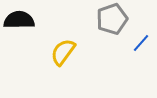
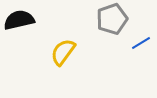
black semicircle: rotated 12 degrees counterclockwise
blue line: rotated 18 degrees clockwise
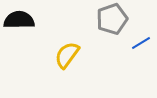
black semicircle: rotated 12 degrees clockwise
yellow semicircle: moved 4 px right, 3 px down
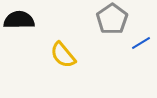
gray pentagon: rotated 16 degrees counterclockwise
yellow semicircle: moved 4 px left; rotated 76 degrees counterclockwise
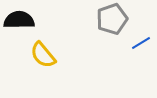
gray pentagon: rotated 16 degrees clockwise
yellow semicircle: moved 20 px left
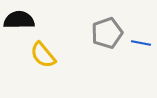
gray pentagon: moved 5 px left, 14 px down
blue line: rotated 42 degrees clockwise
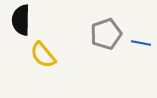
black semicircle: moved 2 px right; rotated 88 degrees counterclockwise
gray pentagon: moved 1 px left, 1 px down
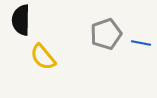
yellow semicircle: moved 2 px down
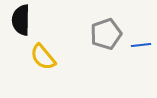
blue line: moved 2 px down; rotated 18 degrees counterclockwise
